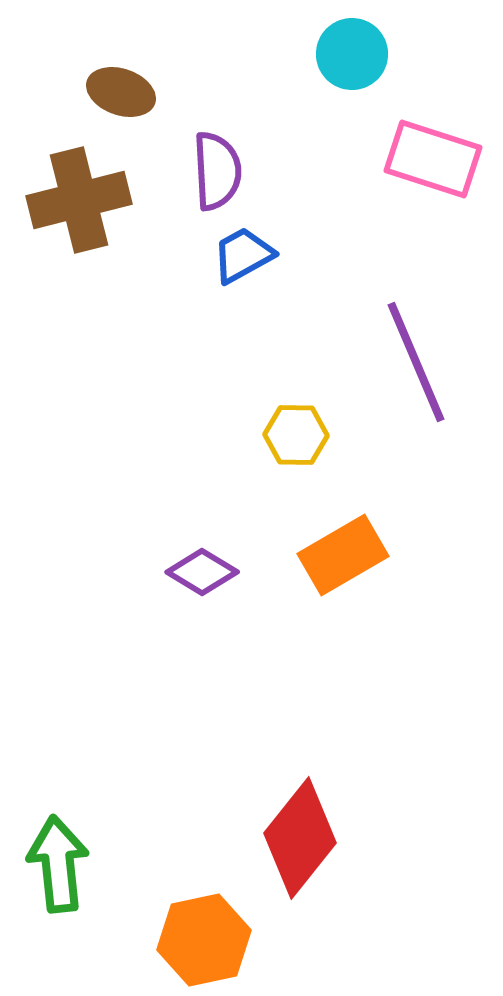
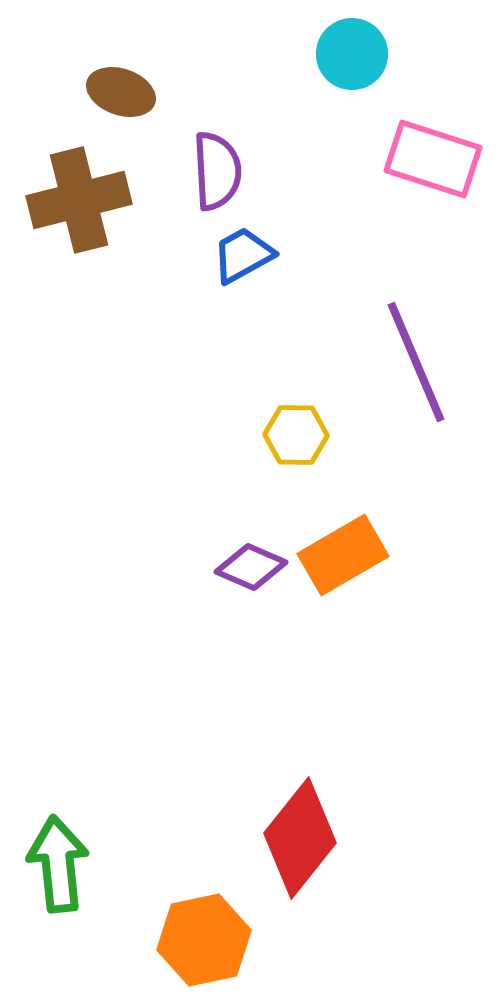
purple diamond: moved 49 px right, 5 px up; rotated 8 degrees counterclockwise
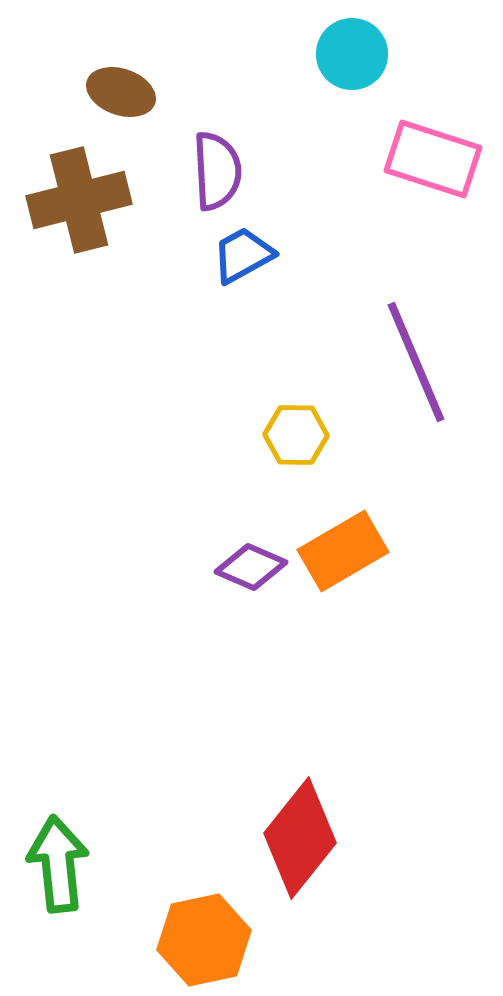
orange rectangle: moved 4 px up
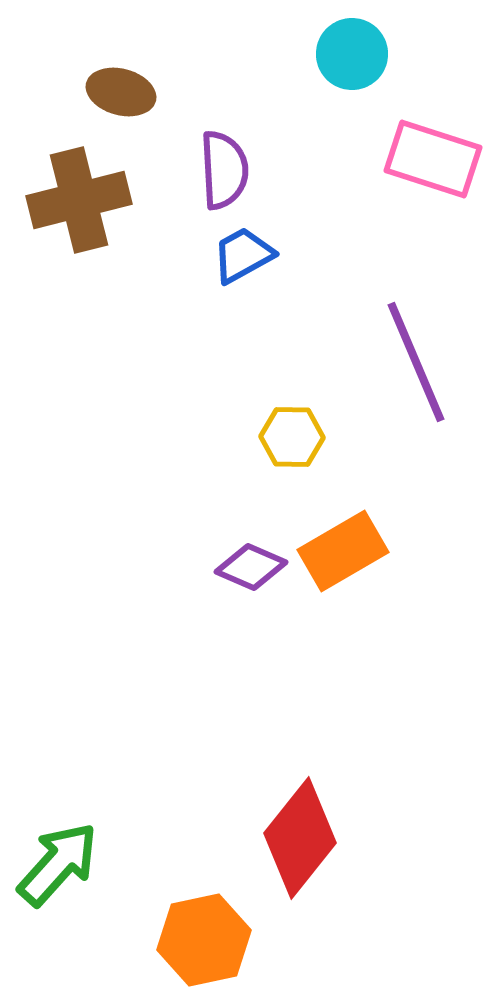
brown ellipse: rotated 4 degrees counterclockwise
purple semicircle: moved 7 px right, 1 px up
yellow hexagon: moved 4 px left, 2 px down
green arrow: rotated 48 degrees clockwise
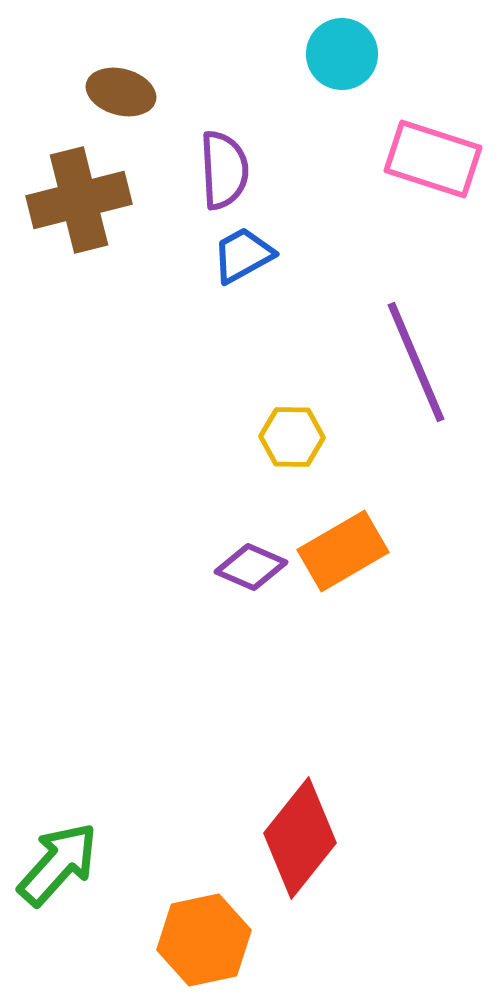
cyan circle: moved 10 px left
